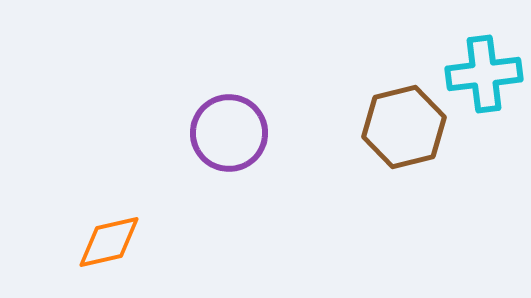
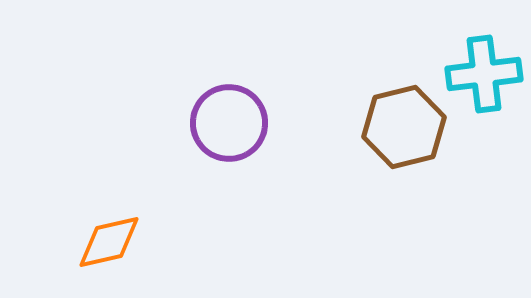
purple circle: moved 10 px up
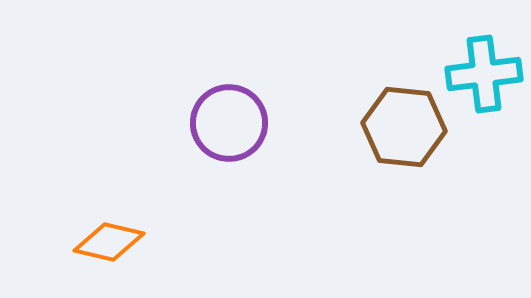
brown hexagon: rotated 20 degrees clockwise
orange diamond: rotated 26 degrees clockwise
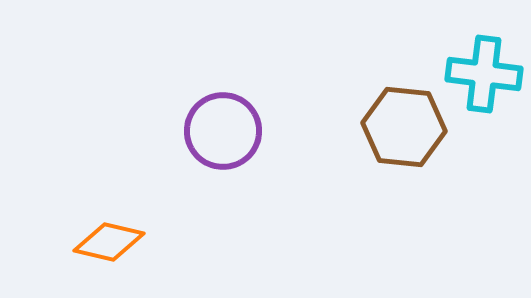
cyan cross: rotated 14 degrees clockwise
purple circle: moved 6 px left, 8 px down
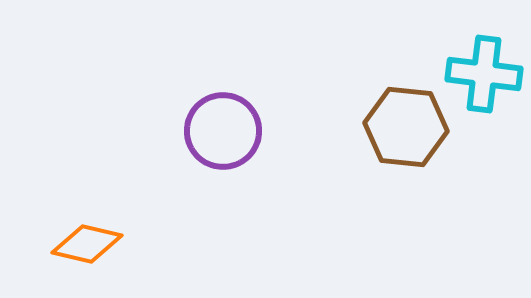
brown hexagon: moved 2 px right
orange diamond: moved 22 px left, 2 px down
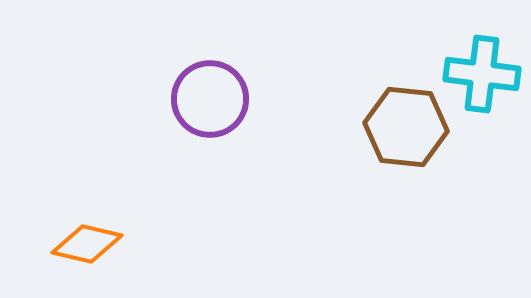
cyan cross: moved 2 px left
purple circle: moved 13 px left, 32 px up
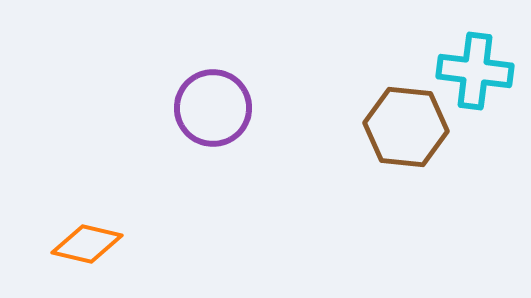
cyan cross: moved 7 px left, 3 px up
purple circle: moved 3 px right, 9 px down
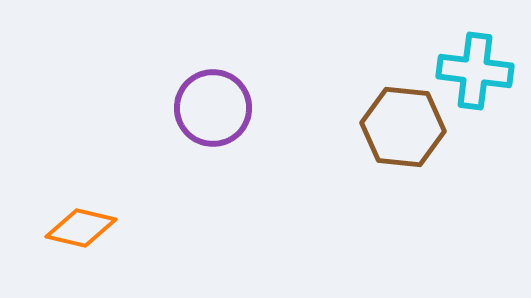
brown hexagon: moved 3 px left
orange diamond: moved 6 px left, 16 px up
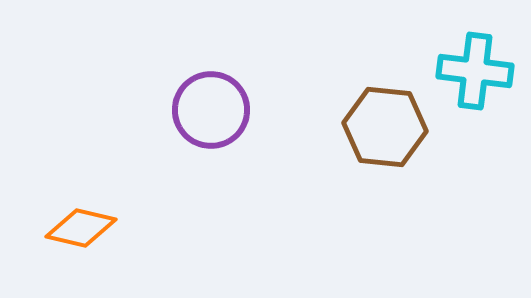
purple circle: moved 2 px left, 2 px down
brown hexagon: moved 18 px left
